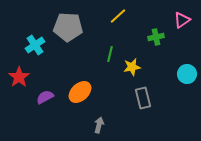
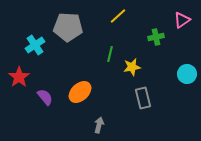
purple semicircle: rotated 78 degrees clockwise
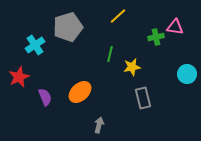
pink triangle: moved 7 px left, 7 px down; rotated 42 degrees clockwise
gray pentagon: rotated 20 degrees counterclockwise
red star: rotated 10 degrees clockwise
purple semicircle: rotated 18 degrees clockwise
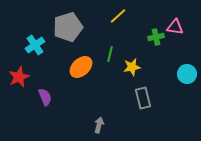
orange ellipse: moved 1 px right, 25 px up
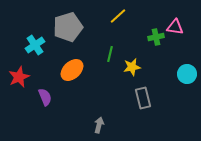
orange ellipse: moved 9 px left, 3 px down
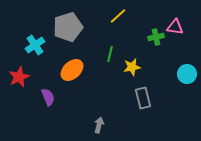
purple semicircle: moved 3 px right
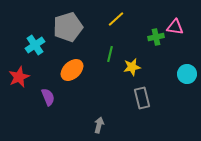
yellow line: moved 2 px left, 3 px down
gray rectangle: moved 1 px left
